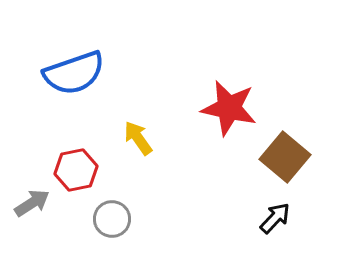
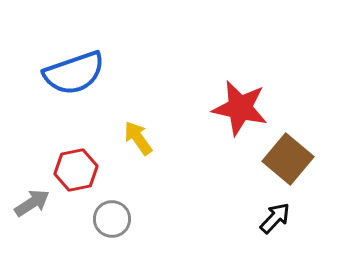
red star: moved 11 px right
brown square: moved 3 px right, 2 px down
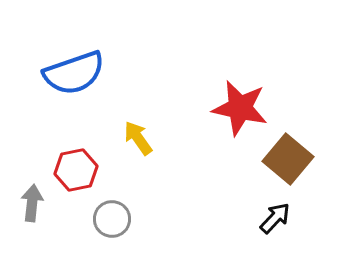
gray arrow: rotated 51 degrees counterclockwise
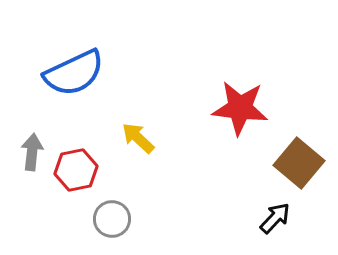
blue semicircle: rotated 6 degrees counterclockwise
red star: rotated 6 degrees counterclockwise
yellow arrow: rotated 12 degrees counterclockwise
brown square: moved 11 px right, 4 px down
gray arrow: moved 51 px up
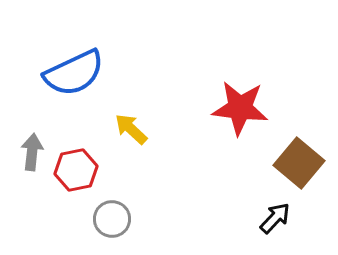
yellow arrow: moved 7 px left, 9 px up
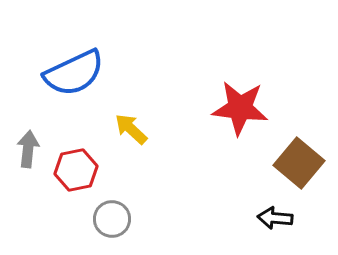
gray arrow: moved 4 px left, 3 px up
black arrow: rotated 128 degrees counterclockwise
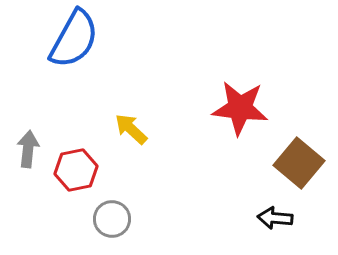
blue semicircle: moved 34 px up; rotated 36 degrees counterclockwise
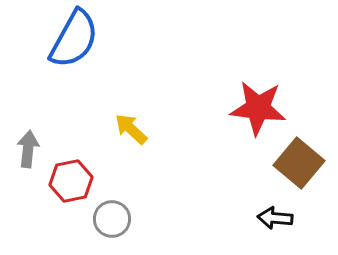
red star: moved 18 px right
red hexagon: moved 5 px left, 11 px down
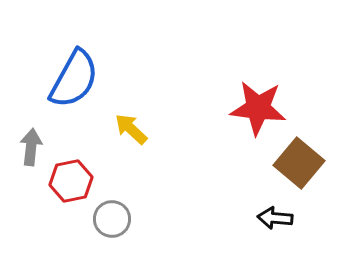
blue semicircle: moved 40 px down
gray arrow: moved 3 px right, 2 px up
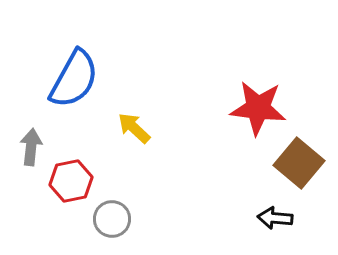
yellow arrow: moved 3 px right, 1 px up
